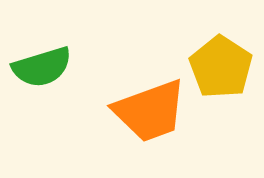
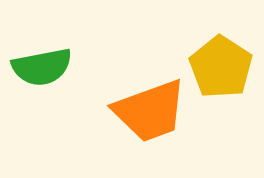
green semicircle: rotated 6 degrees clockwise
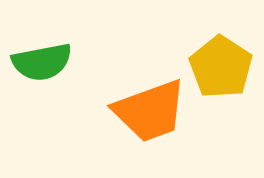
green semicircle: moved 5 px up
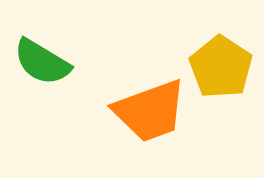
green semicircle: rotated 42 degrees clockwise
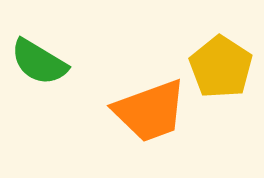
green semicircle: moved 3 px left
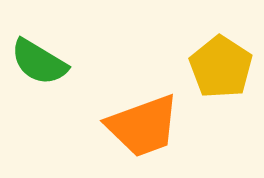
orange trapezoid: moved 7 px left, 15 px down
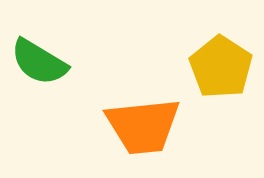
orange trapezoid: rotated 14 degrees clockwise
